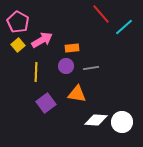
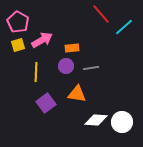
yellow square: rotated 24 degrees clockwise
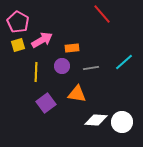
red line: moved 1 px right
cyan line: moved 35 px down
purple circle: moved 4 px left
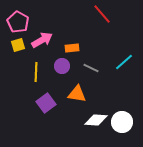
gray line: rotated 35 degrees clockwise
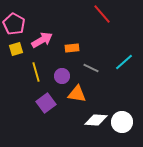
pink pentagon: moved 4 px left, 2 px down
yellow square: moved 2 px left, 4 px down
purple circle: moved 10 px down
yellow line: rotated 18 degrees counterclockwise
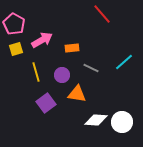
purple circle: moved 1 px up
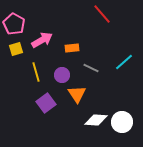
orange triangle: rotated 48 degrees clockwise
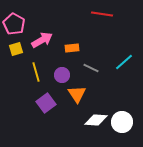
red line: rotated 40 degrees counterclockwise
